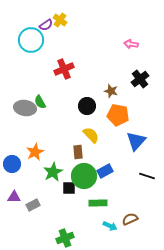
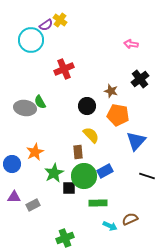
green star: moved 1 px right, 1 px down
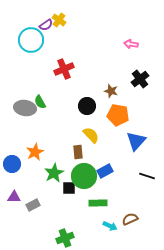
yellow cross: moved 1 px left
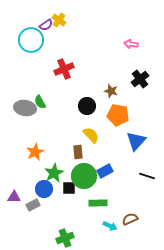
blue circle: moved 32 px right, 25 px down
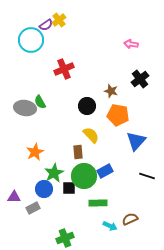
yellow cross: rotated 16 degrees clockwise
gray rectangle: moved 3 px down
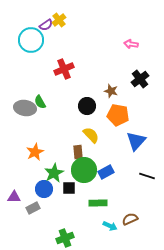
blue rectangle: moved 1 px right, 1 px down
green circle: moved 6 px up
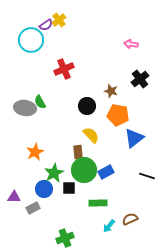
blue triangle: moved 2 px left, 3 px up; rotated 10 degrees clockwise
cyan arrow: moved 1 px left; rotated 104 degrees clockwise
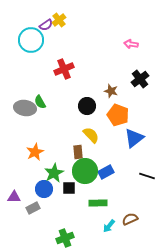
orange pentagon: rotated 10 degrees clockwise
green circle: moved 1 px right, 1 px down
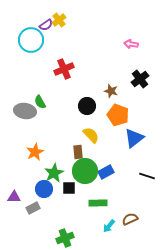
gray ellipse: moved 3 px down
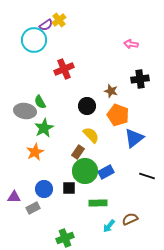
cyan circle: moved 3 px right
black cross: rotated 30 degrees clockwise
brown rectangle: rotated 40 degrees clockwise
green star: moved 10 px left, 45 px up
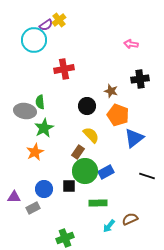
red cross: rotated 12 degrees clockwise
green semicircle: rotated 24 degrees clockwise
black square: moved 2 px up
